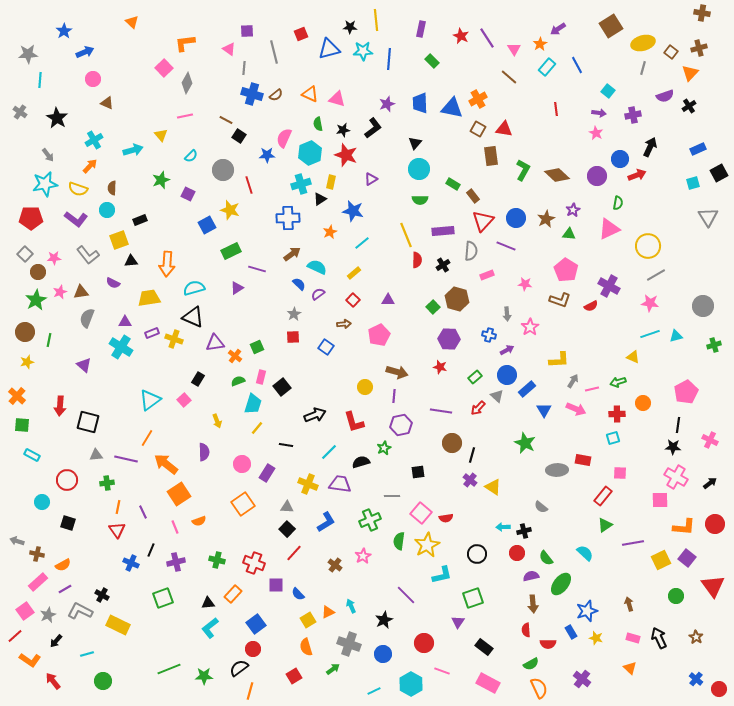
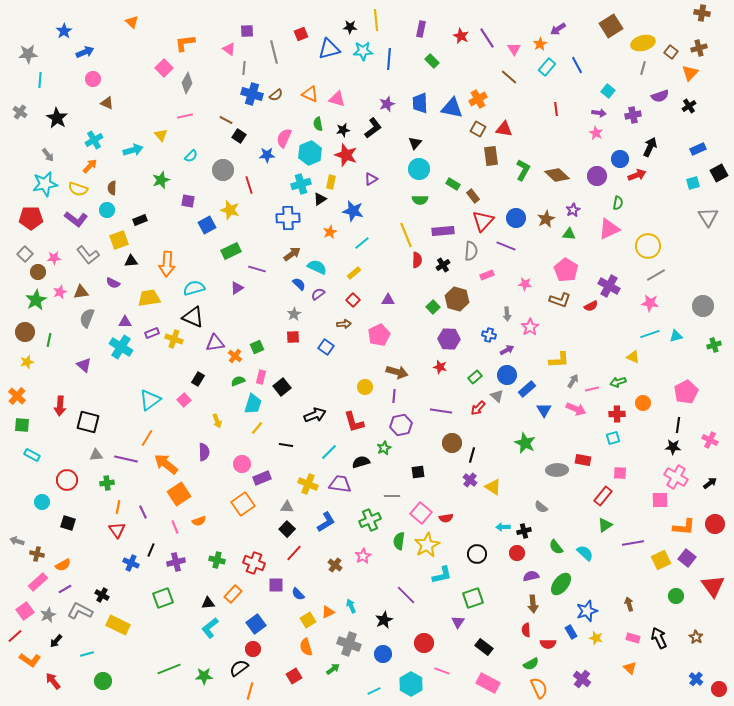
purple semicircle at (665, 96): moved 5 px left
purple square at (188, 194): moved 7 px down; rotated 16 degrees counterclockwise
purple rectangle at (267, 473): moved 5 px left, 5 px down; rotated 36 degrees clockwise
green semicircle at (546, 558): moved 10 px right, 11 px up
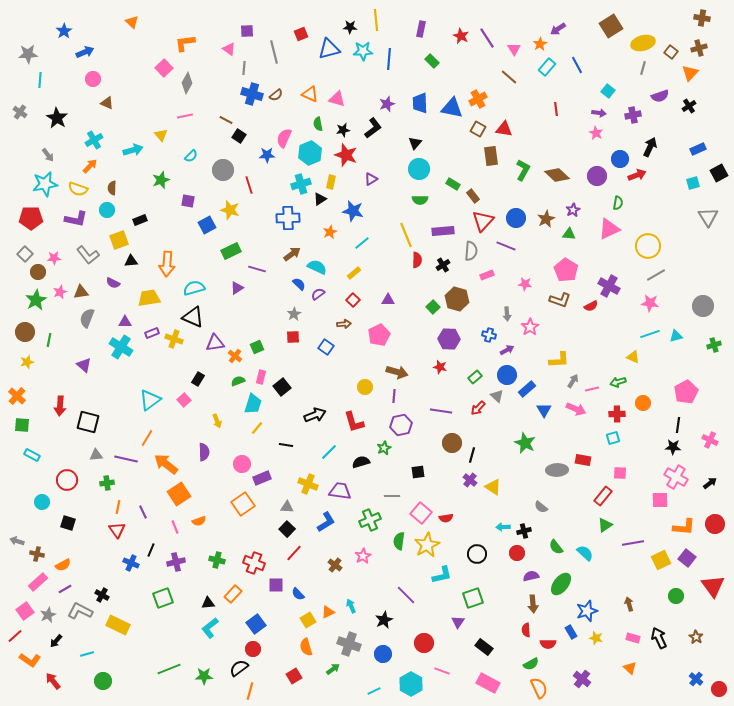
brown cross at (702, 13): moved 5 px down
purple L-shape at (76, 219): rotated 25 degrees counterclockwise
purple trapezoid at (340, 484): moved 7 px down
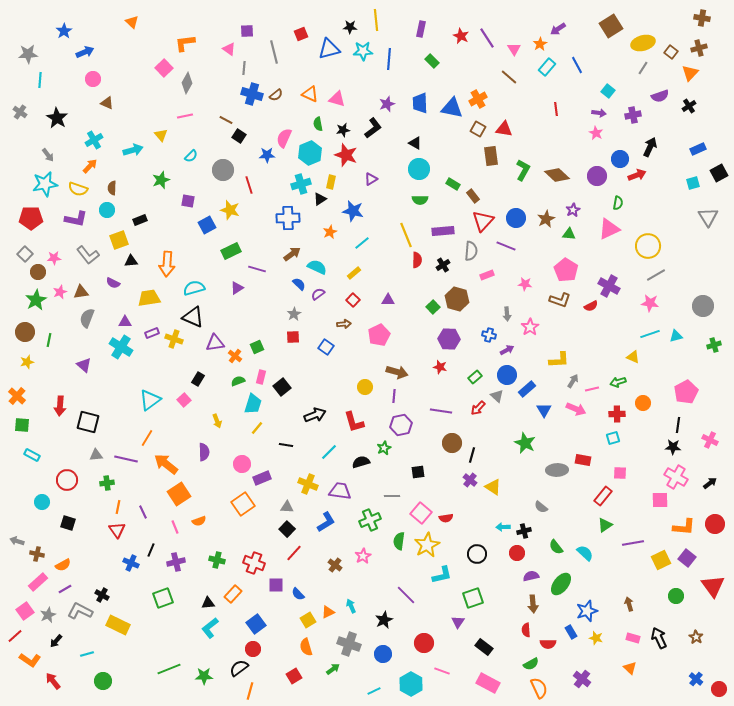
gray line at (643, 68): rotated 16 degrees clockwise
black triangle at (415, 143): rotated 40 degrees counterclockwise
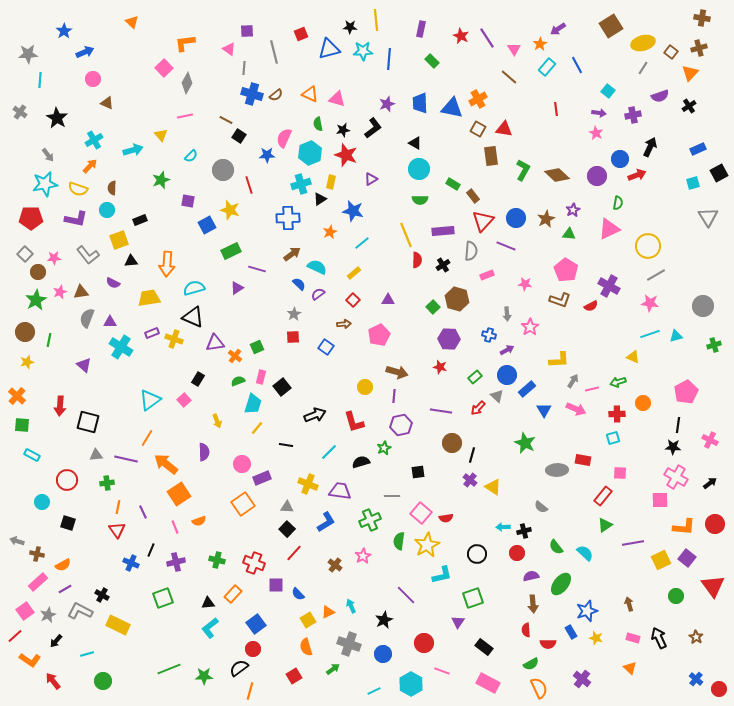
purple triangle at (125, 322): moved 15 px left
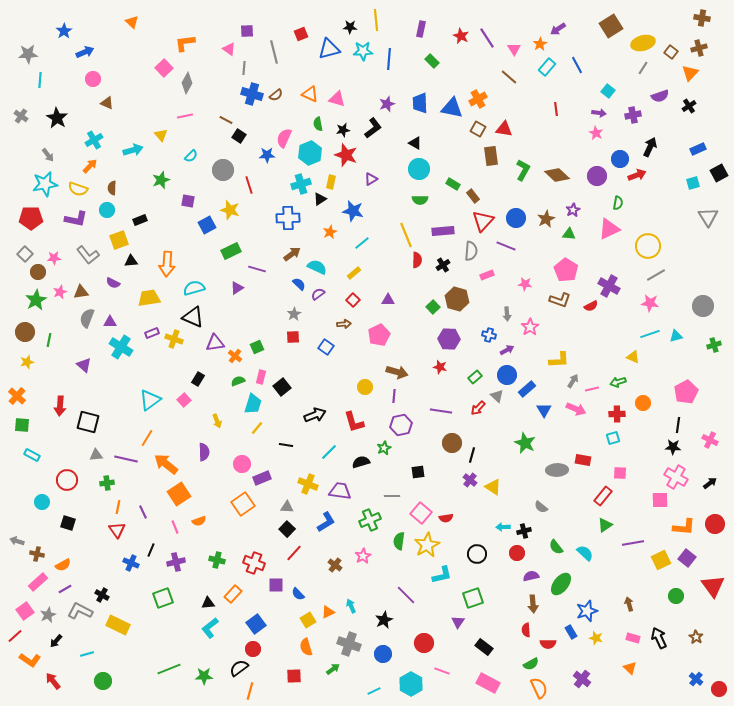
gray cross at (20, 112): moved 1 px right, 4 px down
red square at (294, 676): rotated 28 degrees clockwise
